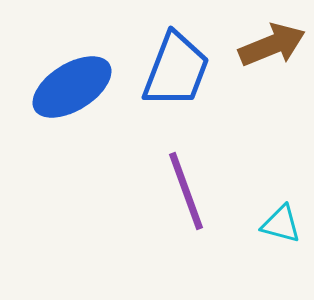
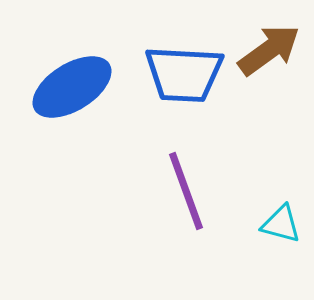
brown arrow: moved 3 px left, 5 px down; rotated 14 degrees counterclockwise
blue trapezoid: moved 8 px right, 4 px down; rotated 72 degrees clockwise
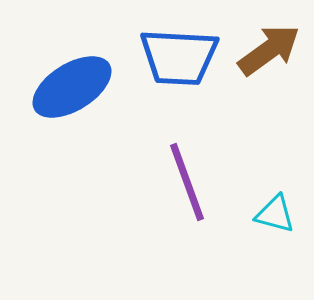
blue trapezoid: moved 5 px left, 17 px up
purple line: moved 1 px right, 9 px up
cyan triangle: moved 6 px left, 10 px up
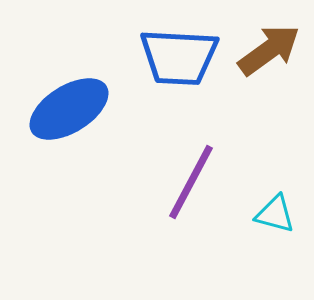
blue ellipse: moved 3 px left, 22 px down
purple line: moved 4 px right; rotated 48 degrees clockwise
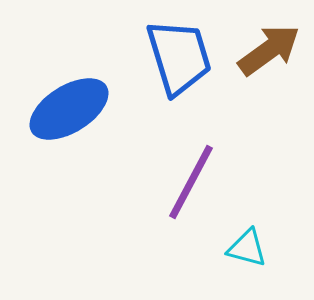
blue trapezoid: rotated 110 degrees counterclockwise
cyan triangle: moved 28 px left, 34 px down
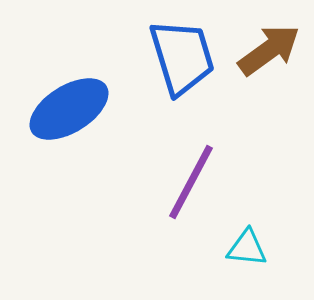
blue trapezoid: moved 3 px right
cyan triangle: rotated 9 degrees counterclockwise
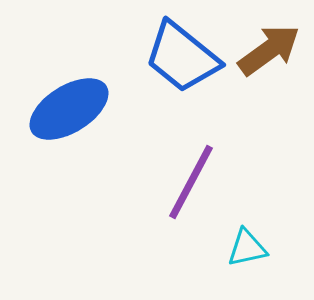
blue trapezoid: rotated 146 degrees clockwise
cyan triangle: rotated 18 degrees counterclockwise
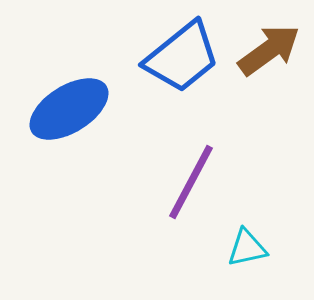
blue trapezoid: rotated 78 degrees counterclockwise
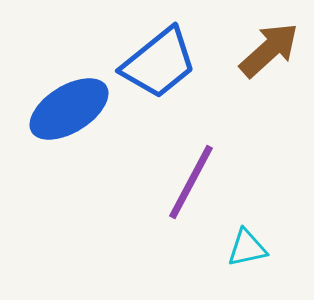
brown arrow: rotated 6 degrees counterclockwise
blue trapezoid: moved 23 px left, 6 px down
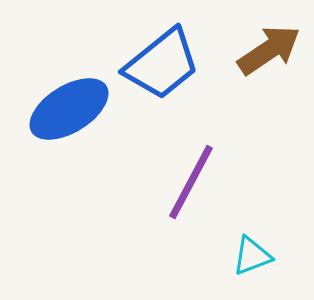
brown arrow: rotated 8 degrees clockwise
blue trapezoid: moved 3 px right, 1 px down
cyan triangle: moved 5 px right, 8 px down; rotated 9 degrees counterclockwise
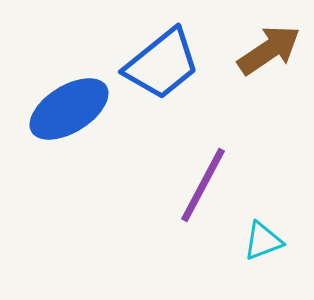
purple line: moved 12 px right, 3 px down
cyan triangle: moved 11 px right, 15 px up
